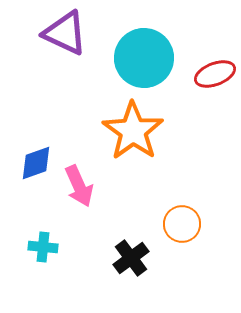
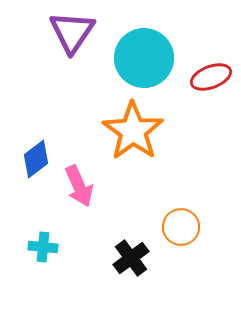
purple triangle: moved 7 px right, 1 px up; rotated 39 degrees clockwise
red ellipse: moved 4 px left, 3 px down
blue diamond: moved 4 px up; rotated 18 degrees counterclockwise
orange circle: moved 1 px left, 3 px down
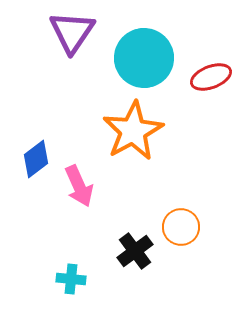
orange star: rotated 8 degrees clockwise
cyan cross: moved 28 px right, 32 px down
black cross: moved 4 px right, 7 px up
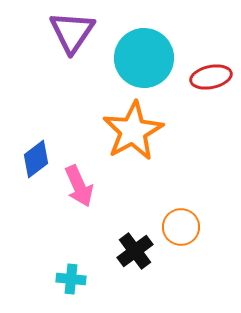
red ellipse: rotated 9 degrees clockwise
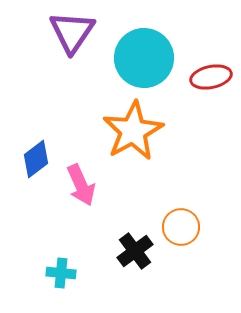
pink arrow: moved 2 px right, 1 px up
cyan cross: moved 10 px left, 6 px up
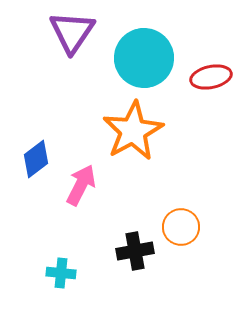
pink arrow: rotated 129 degrees counterclockwise
black cross: rotated 27 degrees clockwise
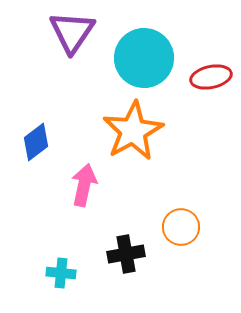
blue diamond: moved 17 px up
pink arrow: moved 3 px right; rotated 15 degrees counterclockwise
black cross: moved 9 px left, 3 px down
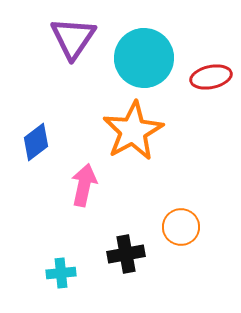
purple triangle: moved 1 px right, 6 px down
cyan cross: rotated 12 degrees counterclockwise
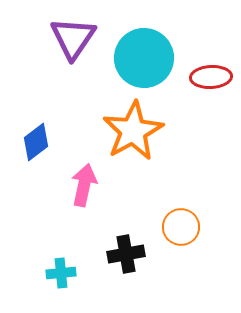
red ellipse: rotated 9 degrees clockwise
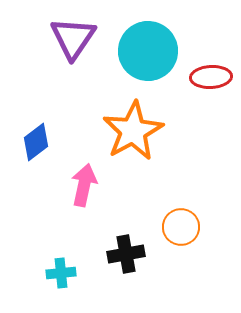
cyan circle: moved 4 px right, 7 px up
